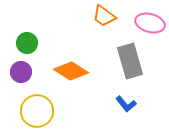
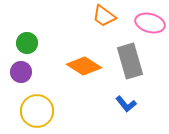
orange diamond: moved 13 px right, 5 px up
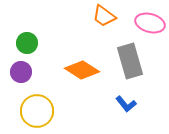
orange diamond: moved 2 px left, 4 px down
